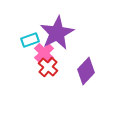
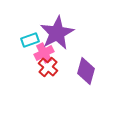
pink cross: rotated 18 degrees clockwise
purple diamond: rotated 28 degrees counterclockwise
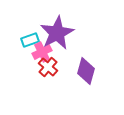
pink cross: moved 2 px left, 1 px up
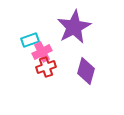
purple star: moved 17 px right, 6 px up
red cross: moved 2 px left; rotated 30 degrees clockwise
